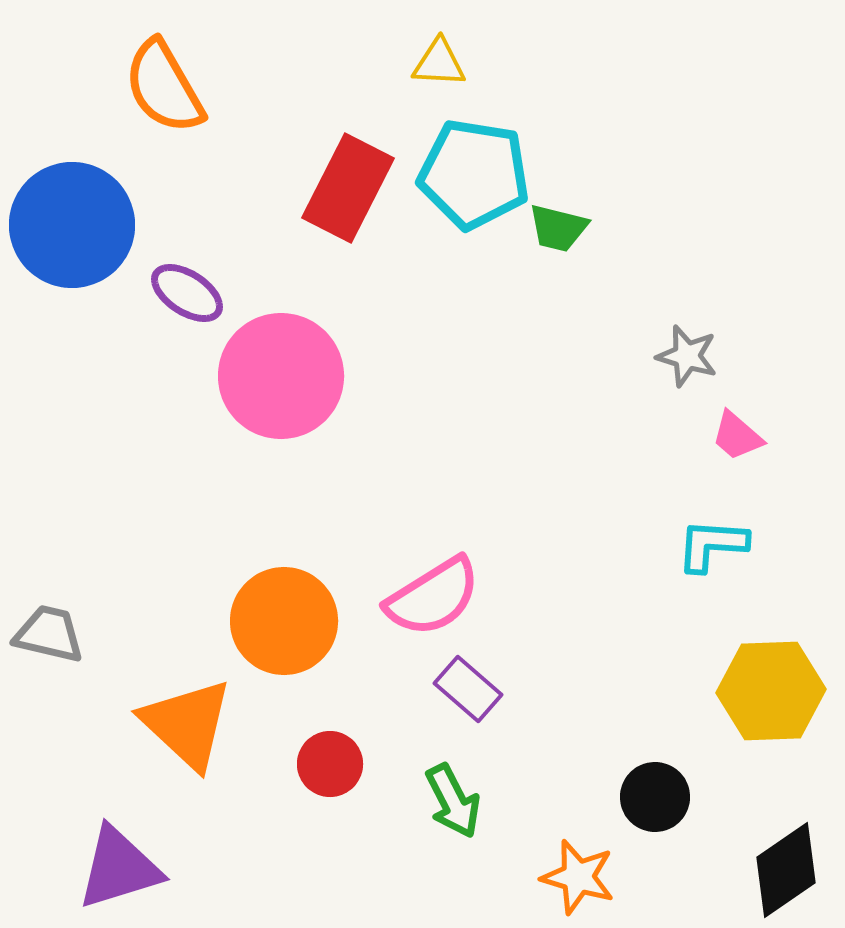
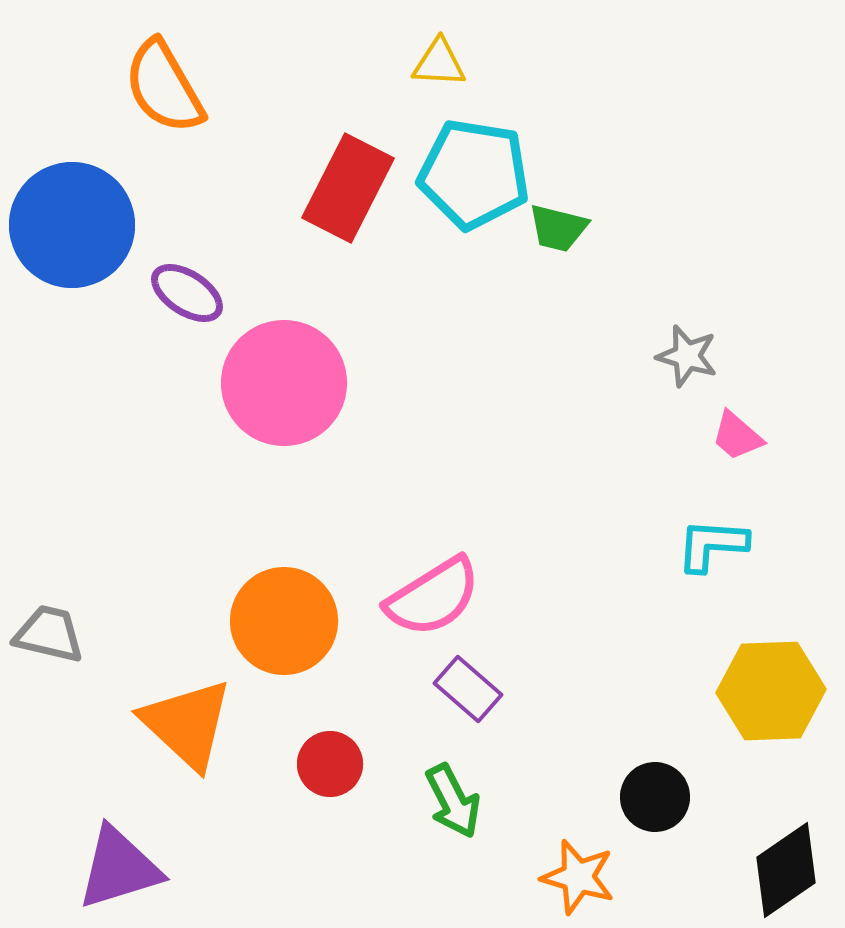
pink circle: moved 3 px right, 7 px down
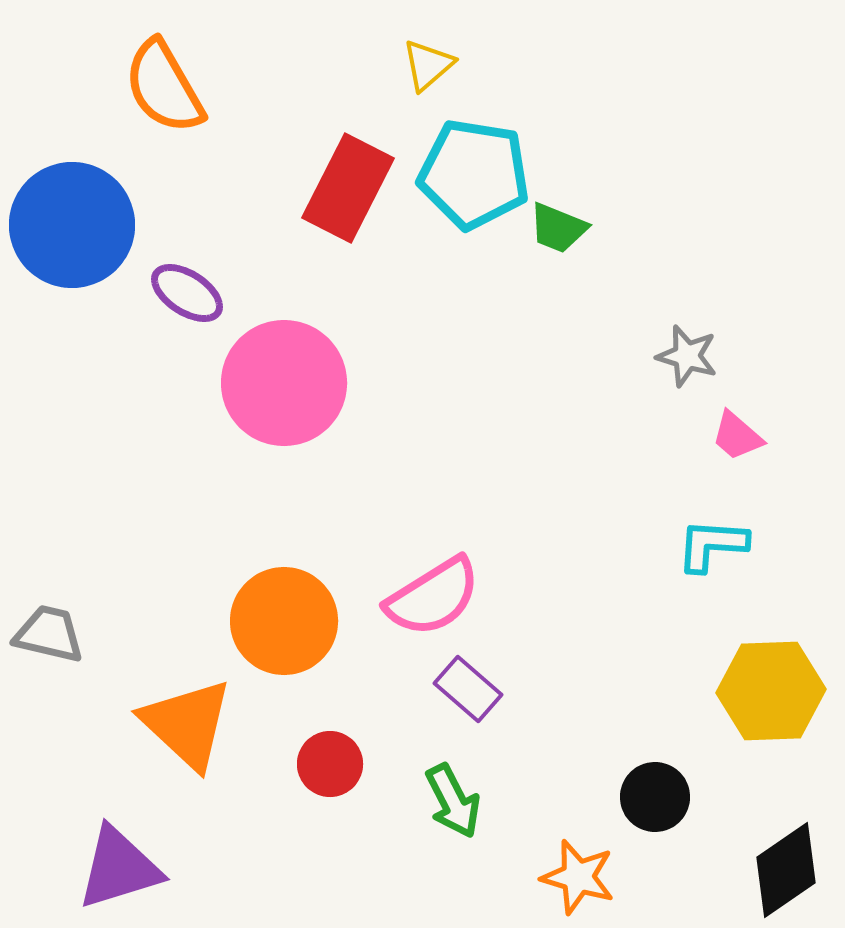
yellow triangle: moved 11 px left, 2 px down; rotated 44 degrees counterclockwise
green trapezoid: rotated 8 degrees clockwise
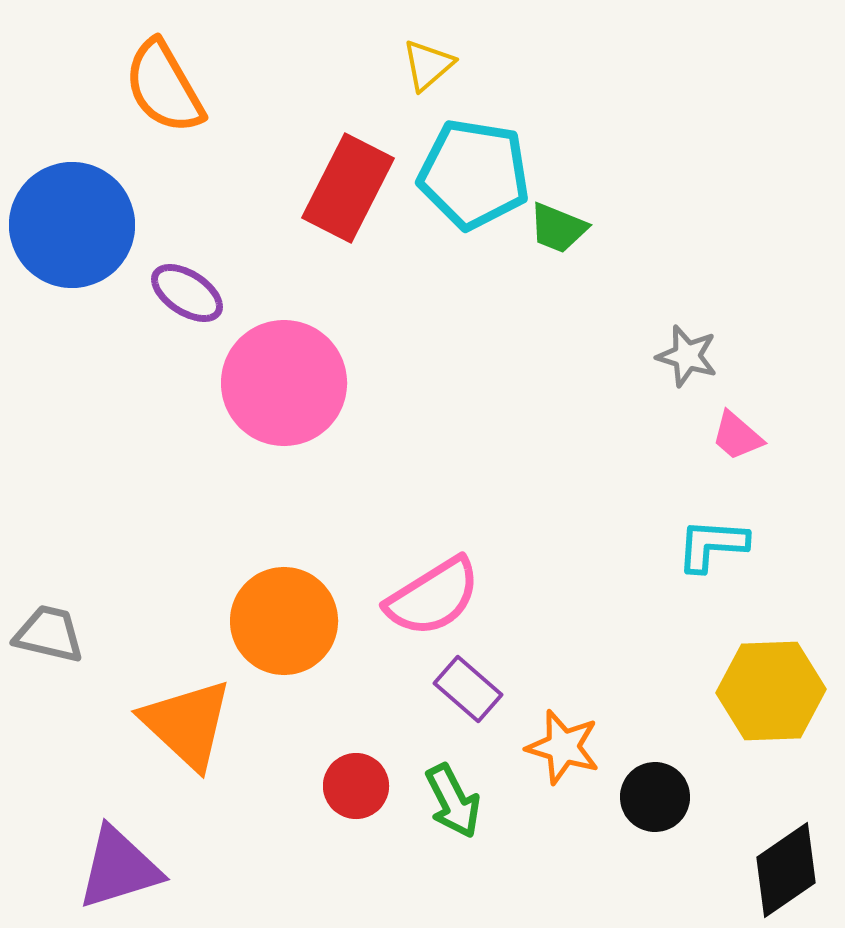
red circle: moved 26 px right, 22 px down
orange star: moved 15 px left, 130 px up
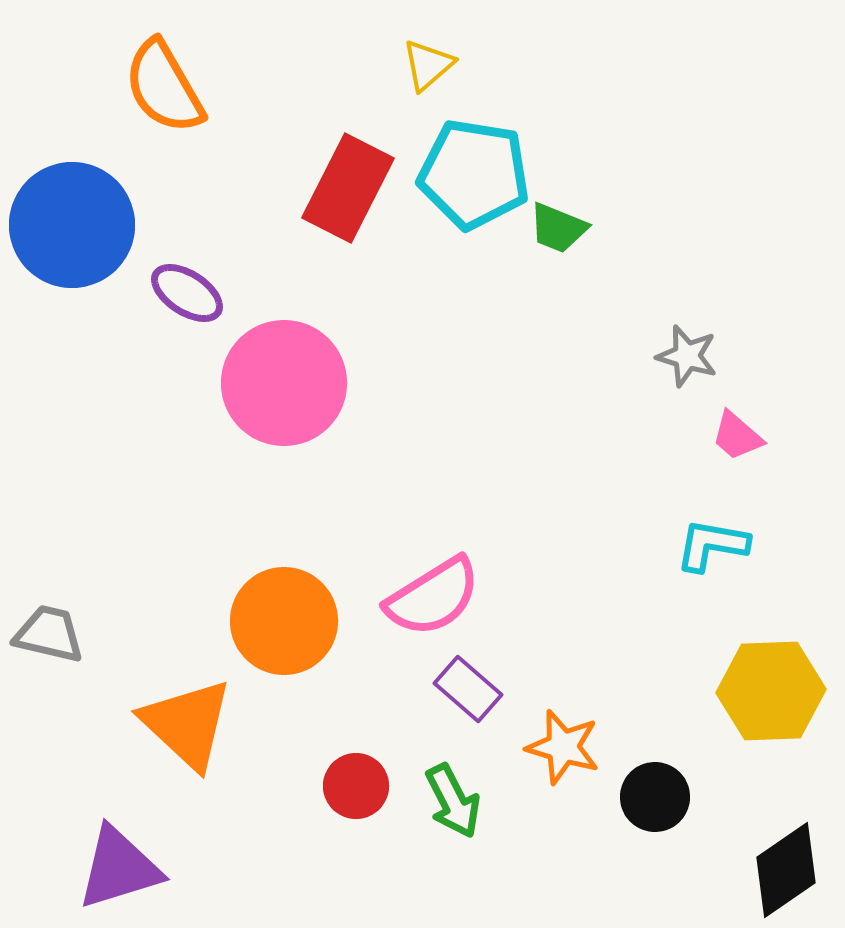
cyan L-shape: rotated 6 degrees clockwise
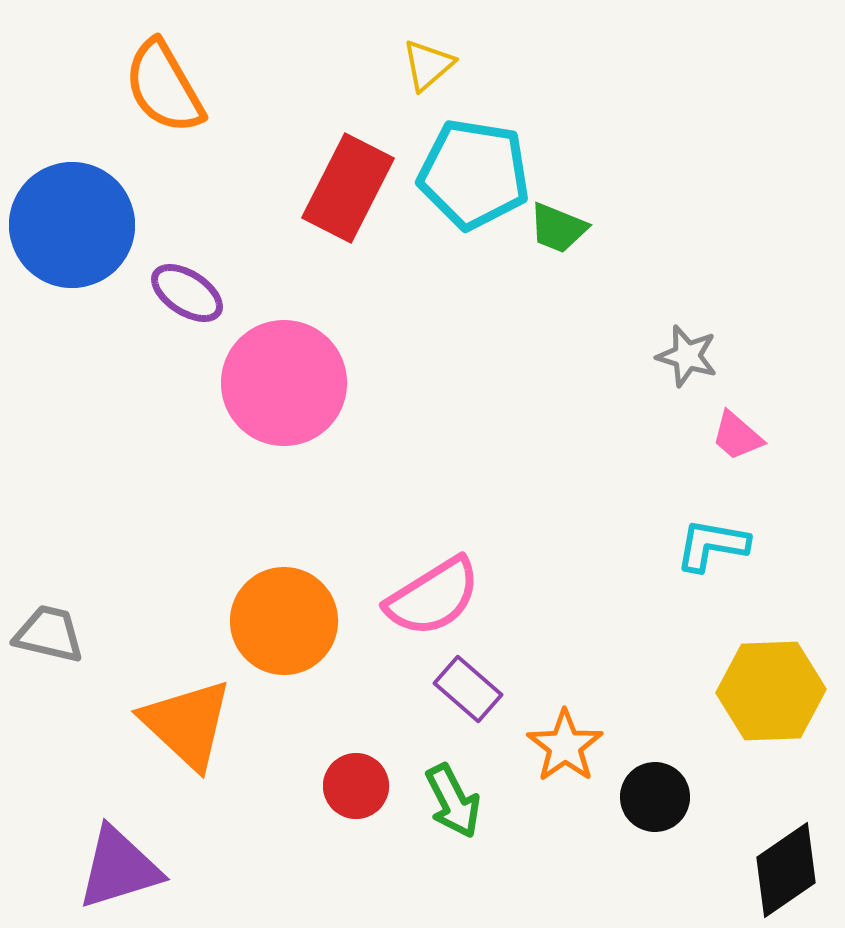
orange star: moved 2 px right, 1 px up; rotated 20 degrees clockwise
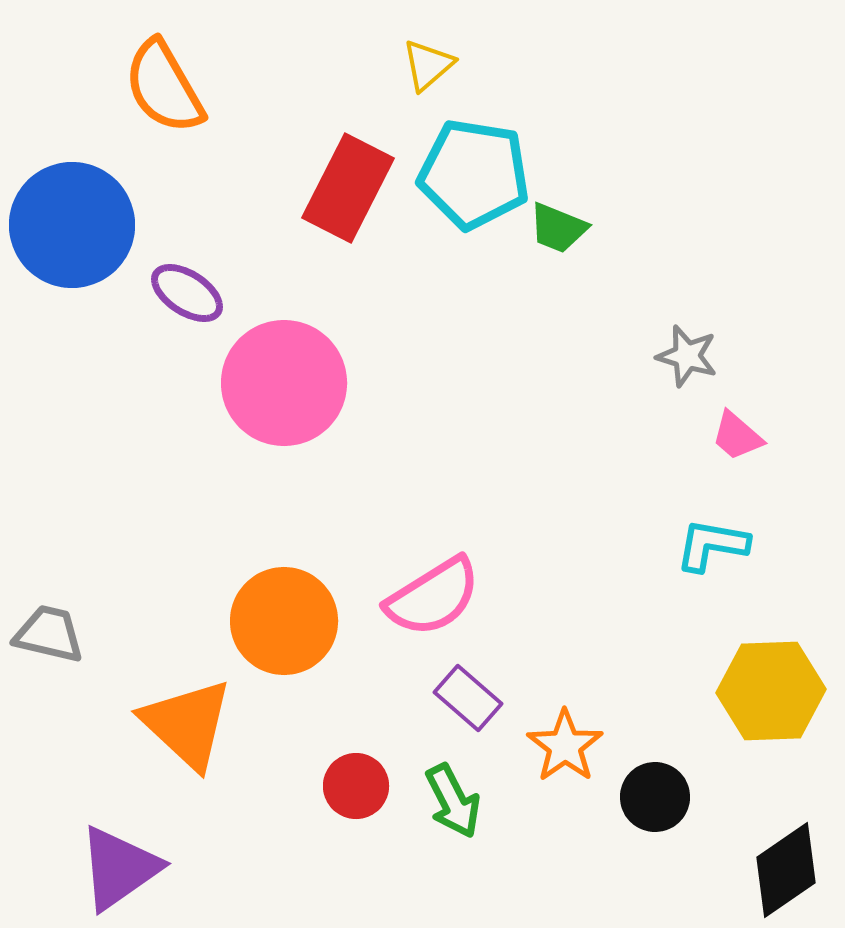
purple rectangle: moved 9 px down
purple triangle: rotated 18 degrees counterclockwise
